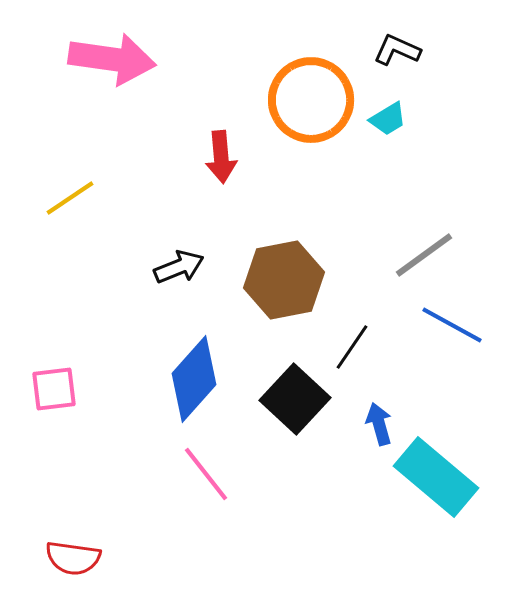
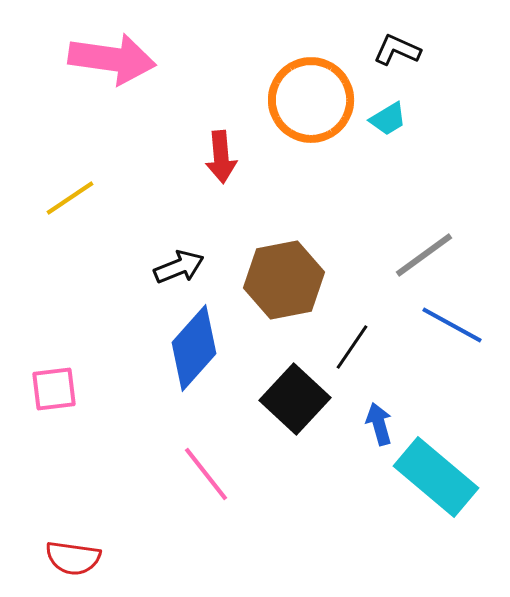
blue diamond: moved 31 px up
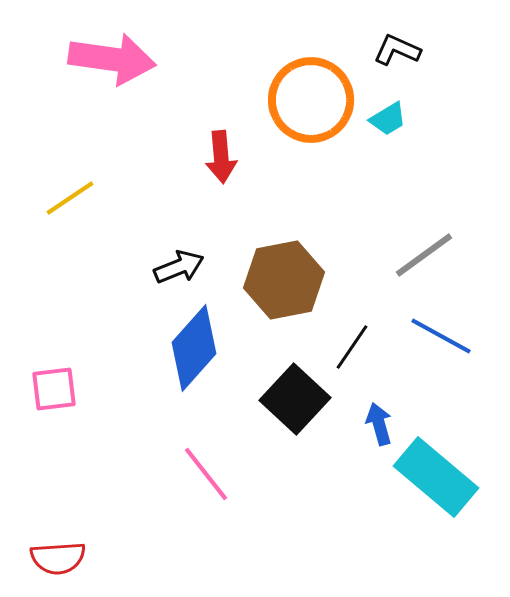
blue line: moved 11 px left, 11 px down
red semicircle: moved 15 px left; rotated 12 degrees counterclockwise
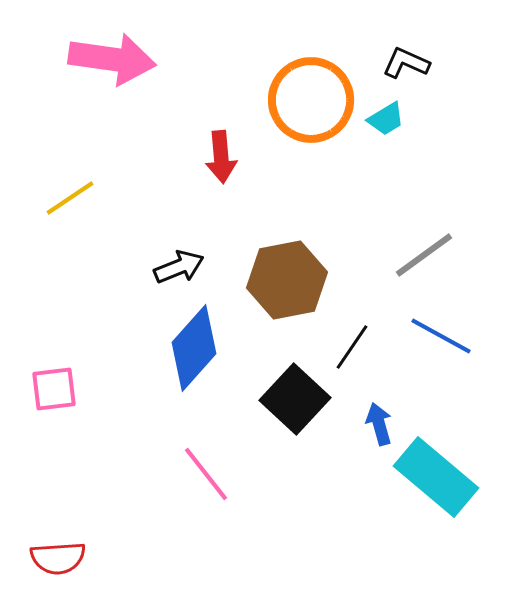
black L-shape: moved 9 px right, 13 px down
cyan trapezoid: moved 2 px left
brown hexagon: moved 3 px right
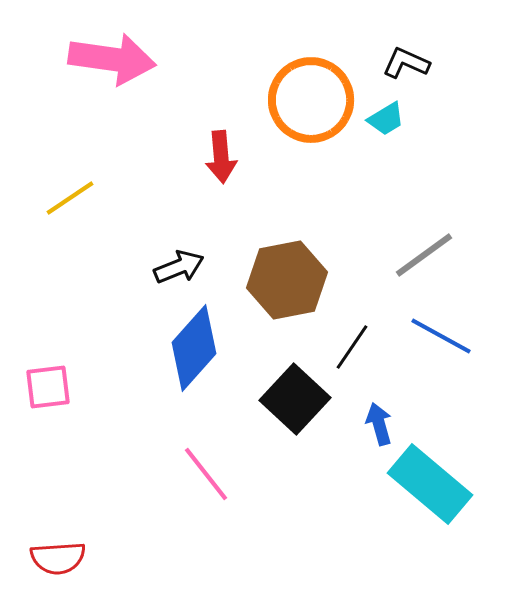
pink square: moved 6 px left, 2 px up
cyan rectangle: moved 6 px left, 7 px down
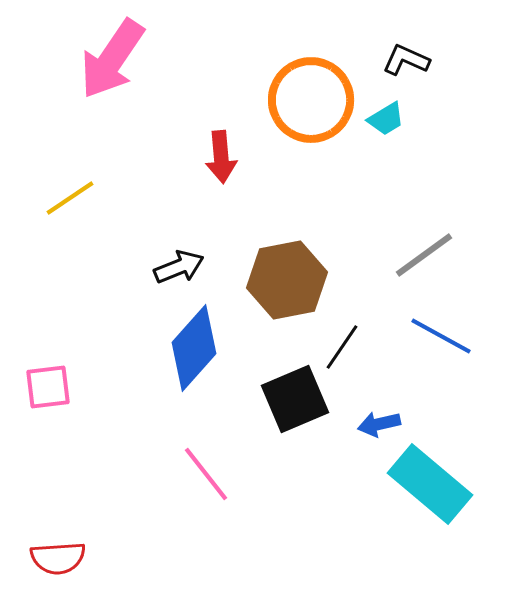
pink arrow: rotated 116 degrees clockwise
black L-shape: moved 3 px up
black line: moved 10 px left
black square: rotated 24 degrees clockwise
blue arrow: rotated 87 degrees counterclockwise
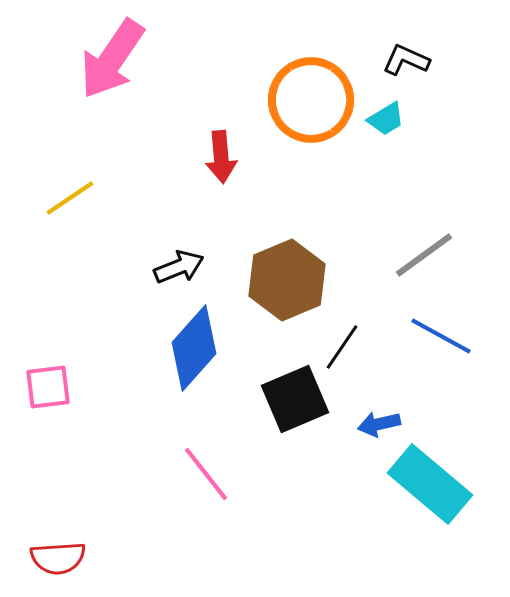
brown hexagon: rotated 12 degrees counterclockwise
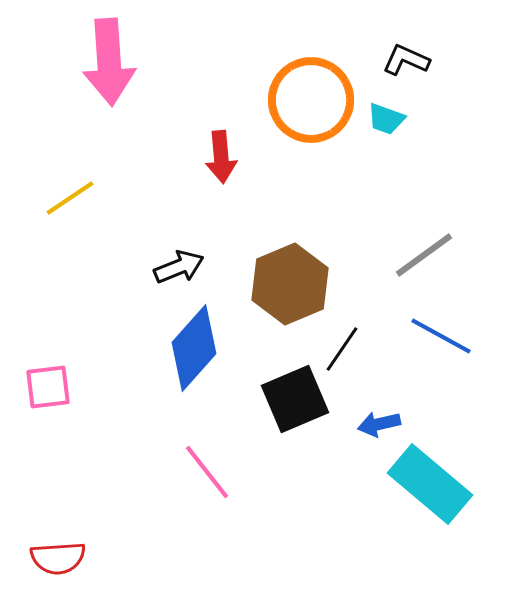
pink arrow: moved 3 px left, 3 px down; rotated 38 degrees counterclockwise
cyan trapezoid: rotated 51 degrees clockwise
brown hexagon: moved 3 px right, 4 px down
black line: moved 2 px down
pink line: moved 1 px right, 2 px up
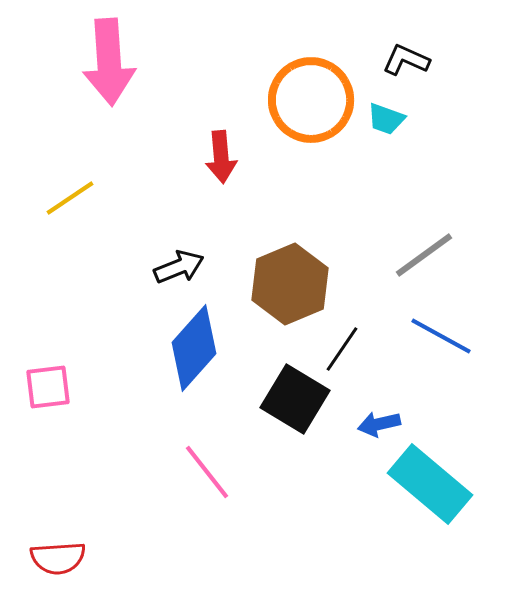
black square: rotated 36 degrees counterclockwise
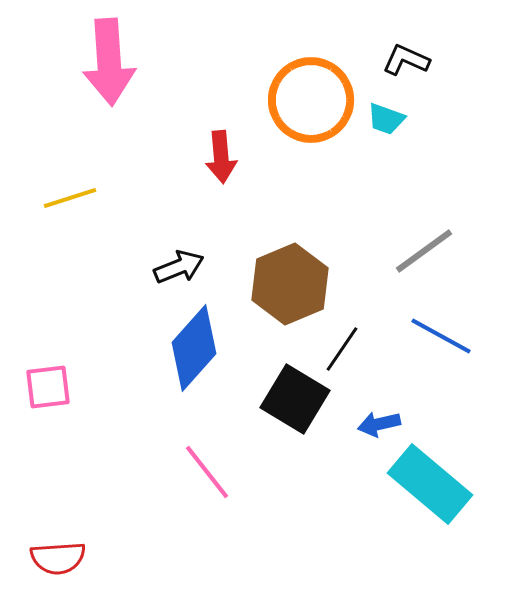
yellow line: rotated 16 degrees clockwise
gray line: moved 4 px up
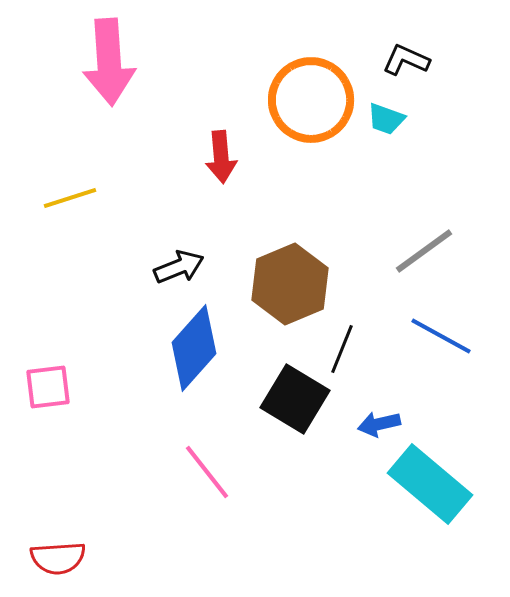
black line: rotated 12 degrees counterclockwise
